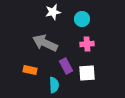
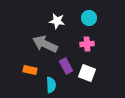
white star: moved 4 px right, 9 px down; rotated 21 degrees clockwise
cyan circle: moved 7 px right, 1 px up
gray arrow: moved 1 px down
white square: rotated 24 degrees clockwise
cyan semicircle: moved 3 px left
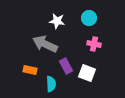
pink cross: moved 7 px right; rotated 16 degrees clockwise
cyan semicircle: moved 1 px up
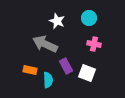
white star: rotated 14 degrees clockwise
cyan semicircle: moved 3 px left, 4 px up
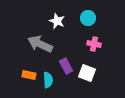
cyan circle: moved 1 px left
gray arrow: moved 5 px left
orange rectangle: moved 1 px left, 5 px down
